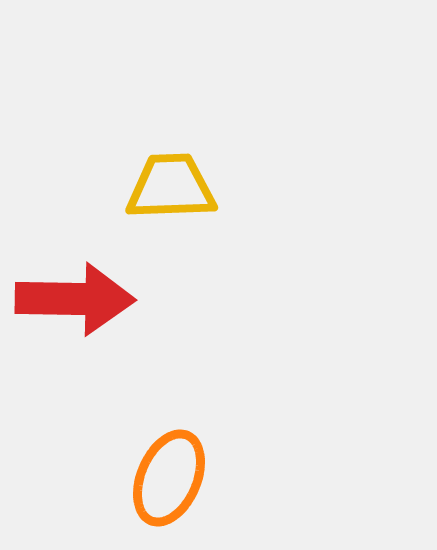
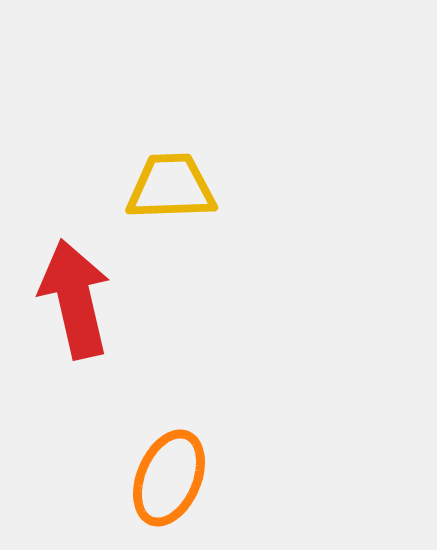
red arrow: rotated 104 degrees counterclockwise
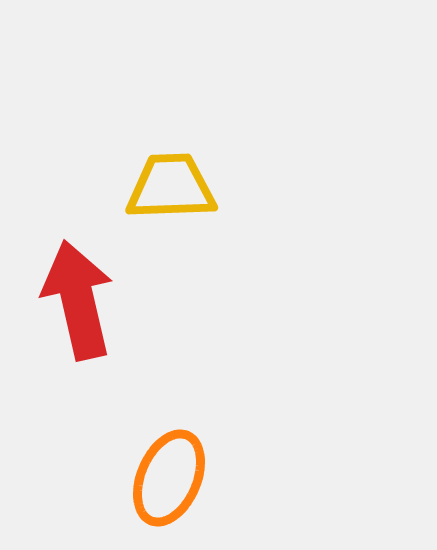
red arrow: moved 3 px right, 1 px down
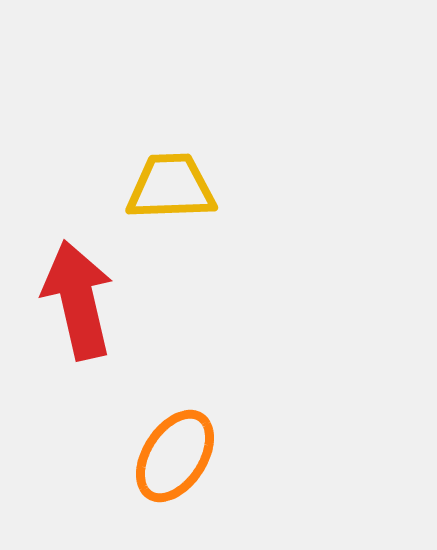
orange ellipse: moved 6 px right, 22 px up; rotated 10 degrees clockwise
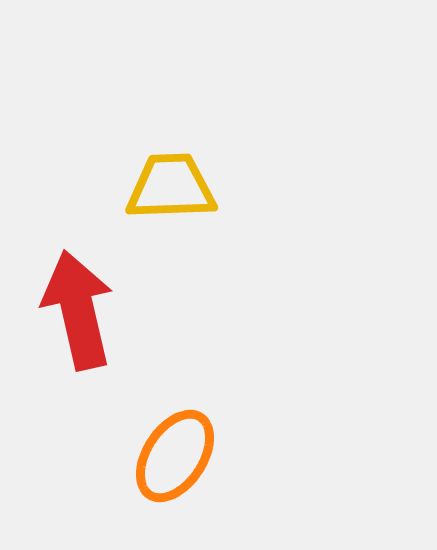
red arrow: moved 10 px down
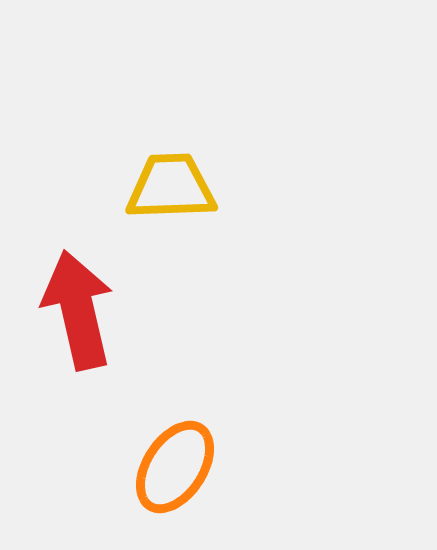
orange ellipse: moved 11 px down
